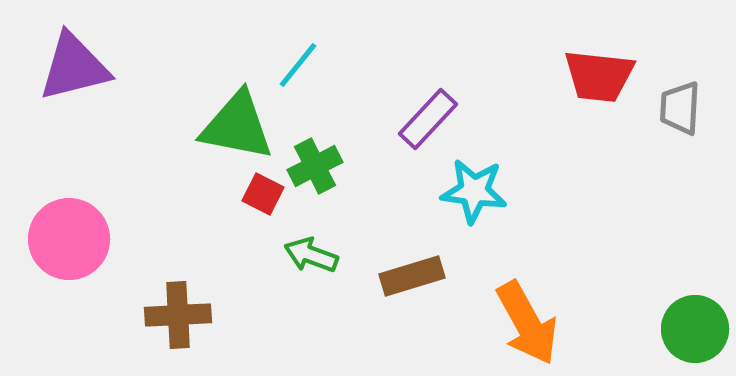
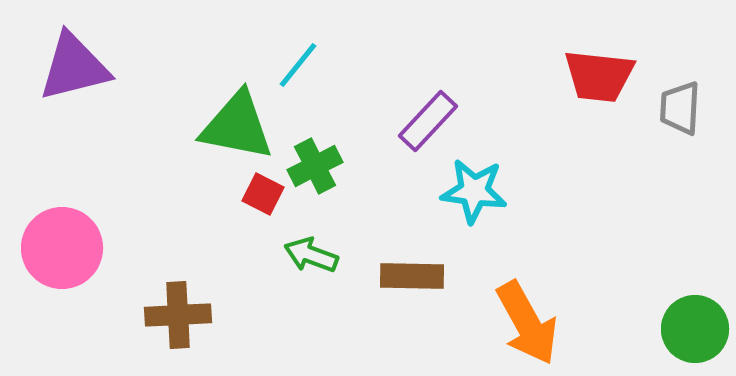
purple rectangle: moved 2 px down
pink circle: moved 7 px left, 9 px down
brown rectangle: rotated 18 degrees clockwise
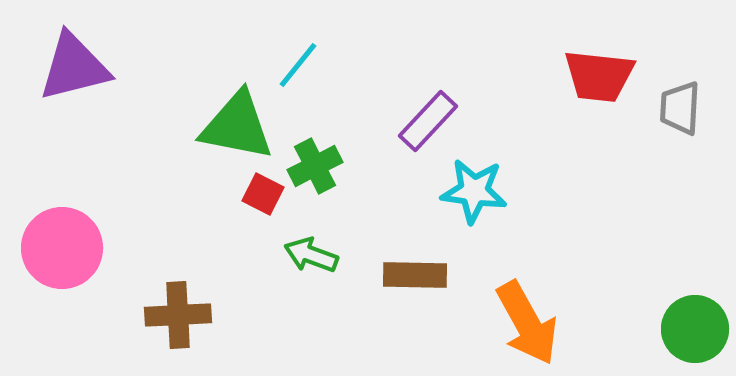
brown rectangle: moved 3 px right, 1 px up
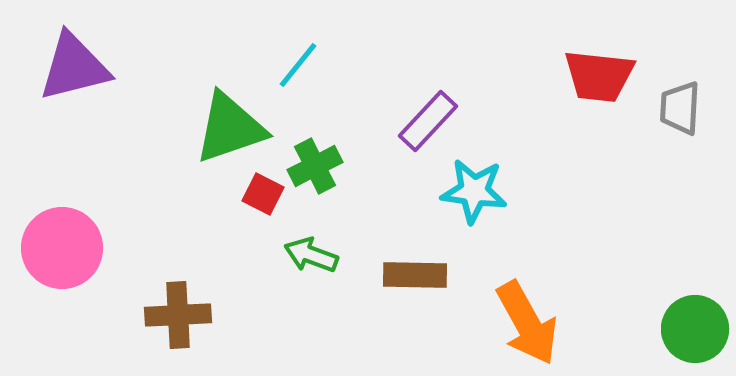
green triangle: moved 7 px left, 2 px down; rotated 30 degrees counterclockwise
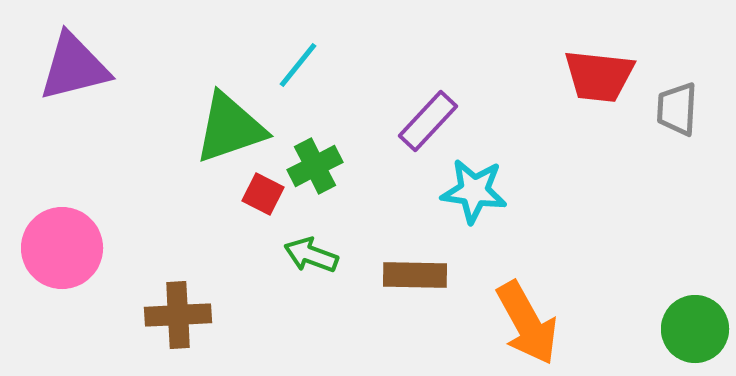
gray trapezoid: moved 3 px left, 1 px down
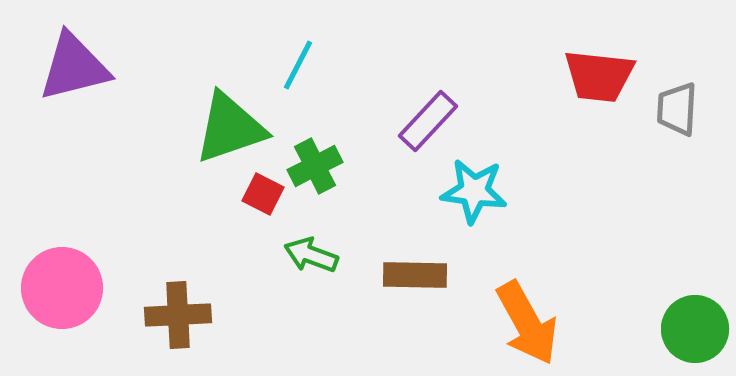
cyan line: rotated 12 degrees counterclockwise
pink circle: moved 40 px down
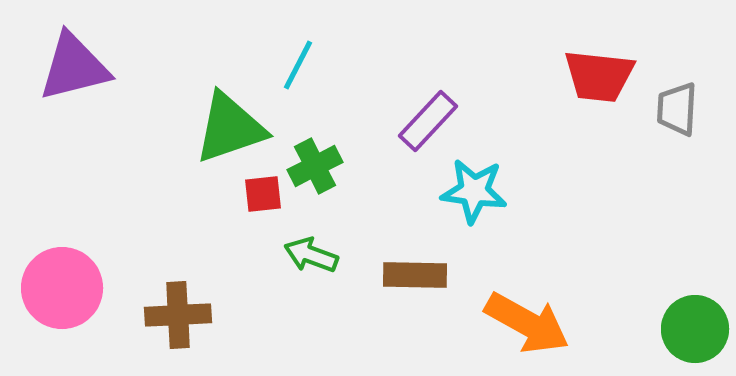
red square: rotated 33 degrees counterclockwise
orange arrow: rotated 32 degrees counterclockwise
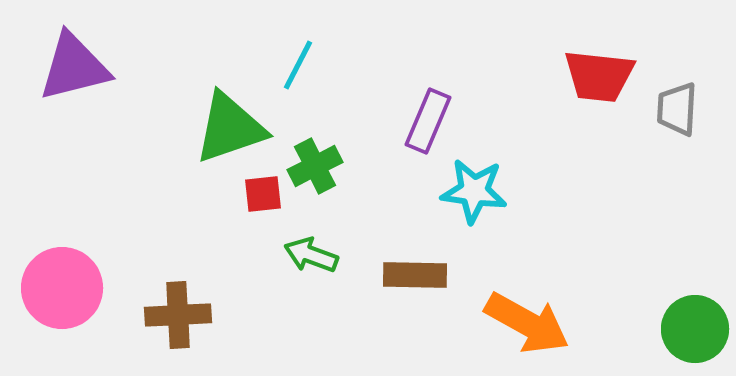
purple rectangle: rotated 20 degrees counterclockwise
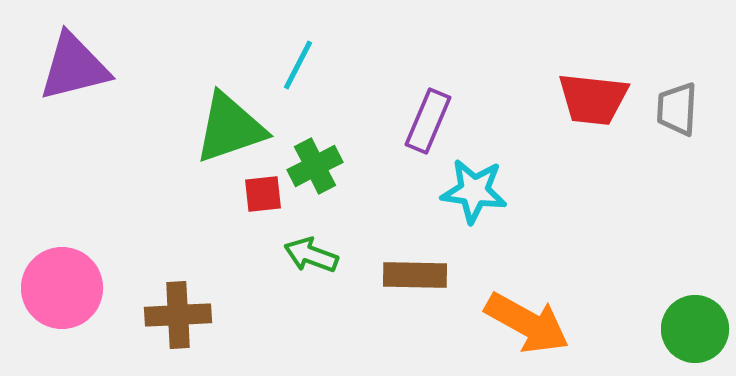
red trapezoid: moved 6 px left, 23 px down
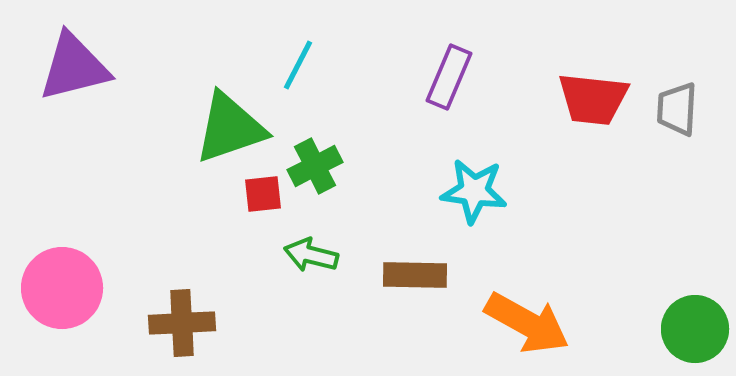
purple rectangle: moved 21 px right, 44 px up
green arrow: rotated 6 degrees counterclockwise
brown cross: moved 4 px right, 8 px down
